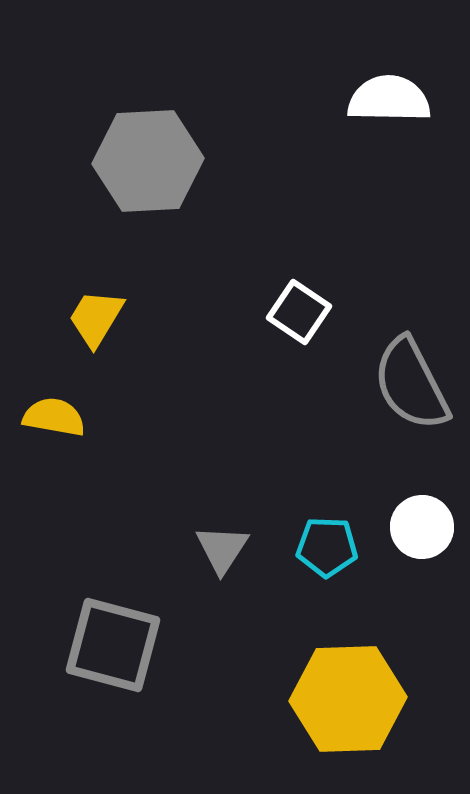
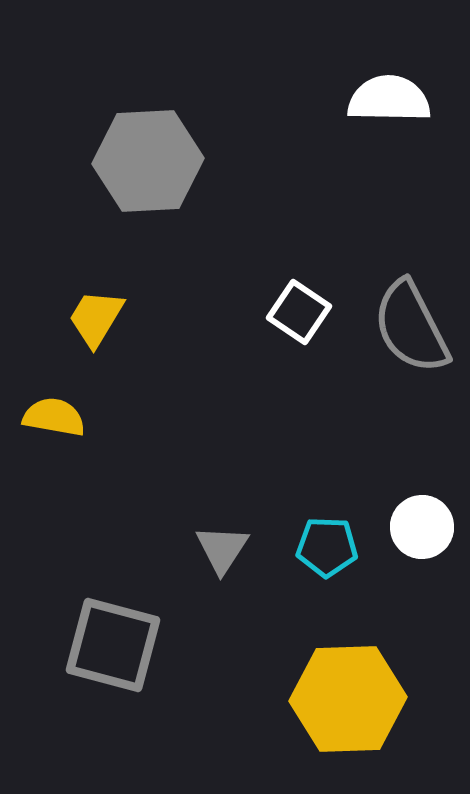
gray semicircle: moved 57 px up
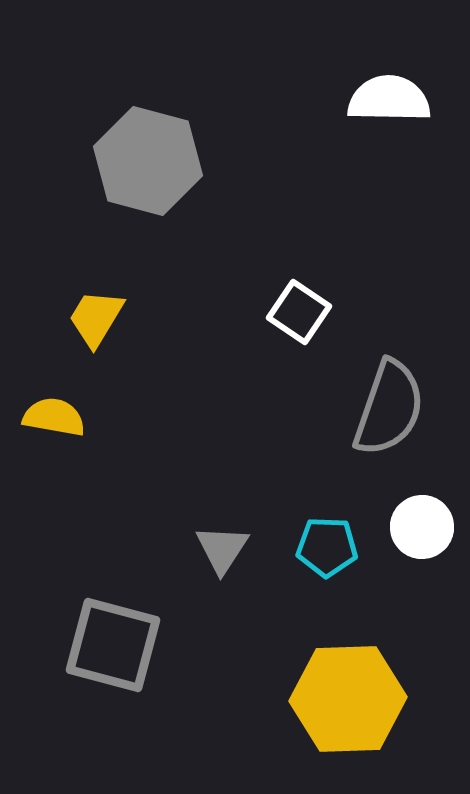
gray hexagon: rotated 18 degrees clockwise
gray semicircle: moved 22 px left, 81 px down; rotated 134 degrees counterclockwise
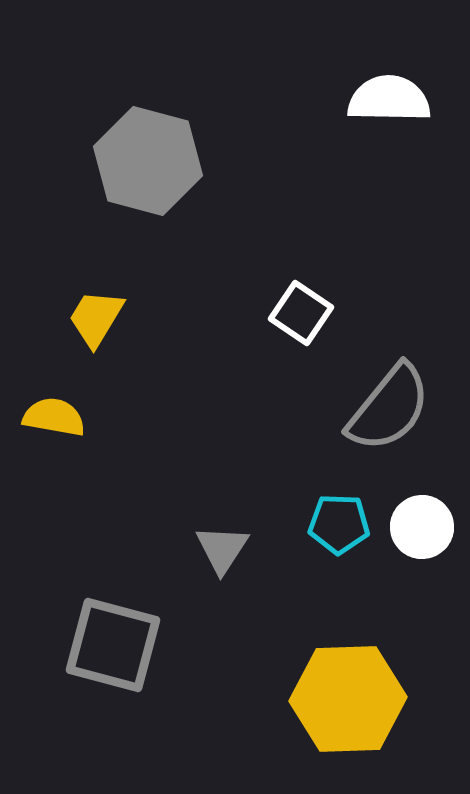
white square: moved 2 px right, 1 px down
gray semicircle: rotated 20 degrees clockwise
cyan pentagon: moved 12 px right, 23 px up
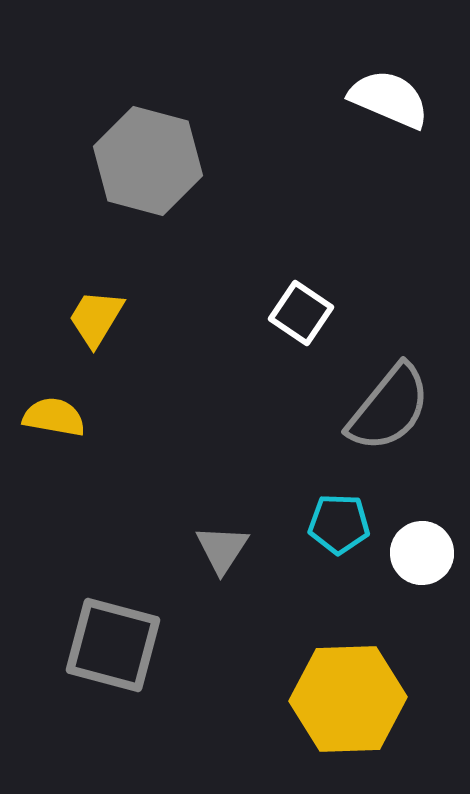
white semicircle: rotated 22 degrees clockwise
white circle: moved 26 px down
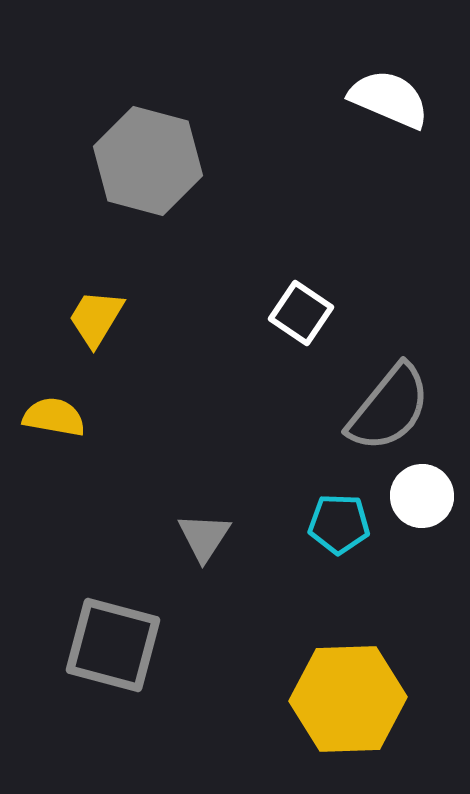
gray triangle: moved 18 px left, 12 px up
white circle: moved 57 px up
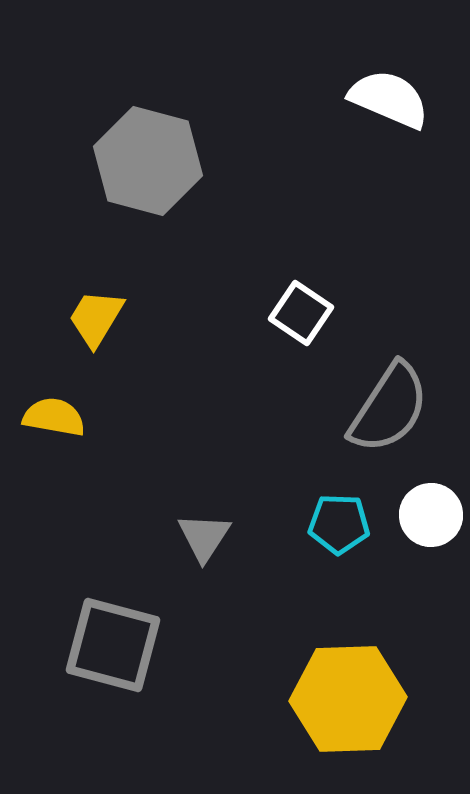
gray semicircle: rotated 6 degrees counterclockwise
white circle: moved 9 px right, 19 px down
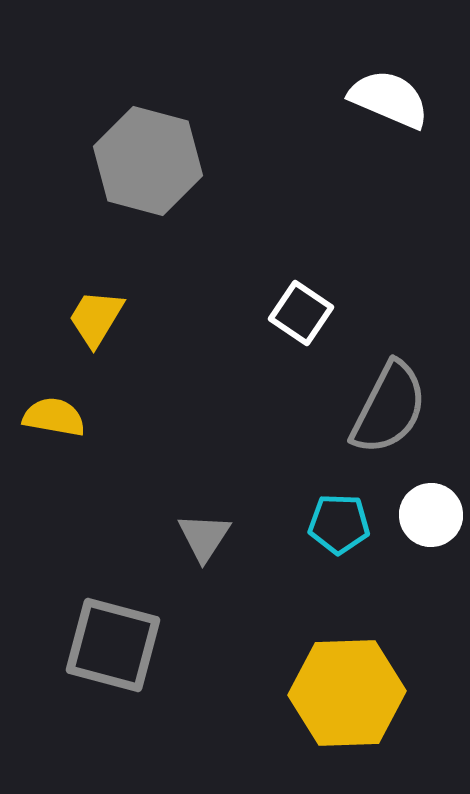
gray semicircle: rotated 6 degrees counterclockwise
yellow hexagon: moved 1 px left, 6 px up
